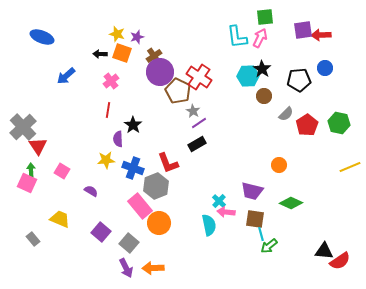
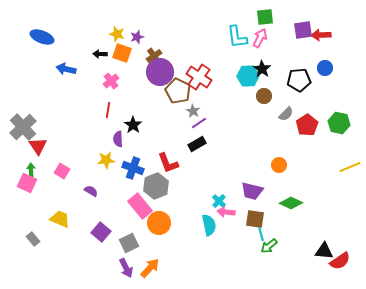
blue arrow at (66, 76): moved 7 px up; rotated 54 degrees clockwise
gray square at (129, 243): rotated 24 degrees clockwise
orange arrow at (153, 268): moved 3 px left; rotated 135 degrees clockwise
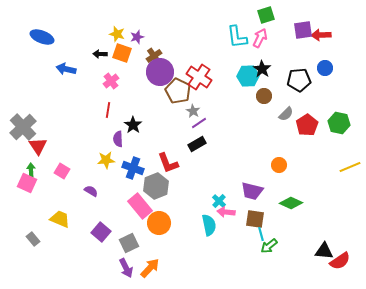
green square at (265, 17): moved 1 px right, 2 px up; rotated 12 degrees counterclockwise
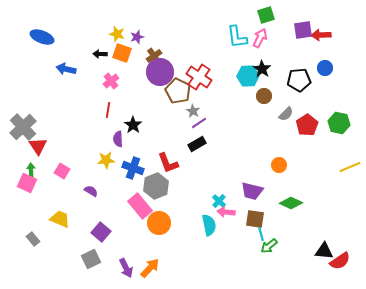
gray square at (129, 243): moved 38 px left, 16 px down
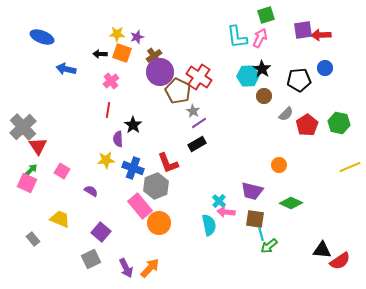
yellow star at (117, 34): rotated 14 degrees counterclockwise
green arrow at (31, 170): rotated 48 degrees clockwise
black triangle at (324, 251): moved 2 px left, 1 px up
